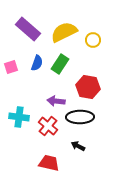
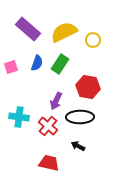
purple arrow: rotated 72 degrees counterclockwise
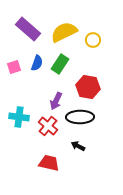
pink square: moved 3 px right
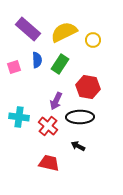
blue semicircle: moved 3 px up; rotated 21 degrees counterclockwise
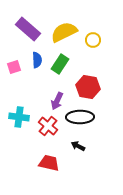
purple arrow: moved 1 px right
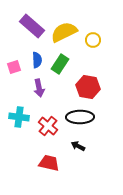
purple rectangle: moved 4 px right, 3 px up
purple arrow: moved 18 px left, 13 px up; rotated 36 degrees counterclockwise
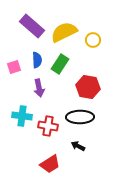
cyan cross: moved 3 px right, 1 px up
red cross: rotated 30 degrees counterclockwise
red trapezoid: moved 1 px right, 1 px down; rotated 135 degrees clockwise
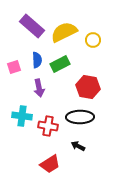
green rectangle: rotated 30 degrees clockwise
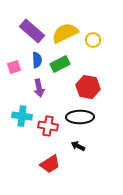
purple rectangle: moved 5 px down
yellow semicircle: moved 1 px right, 1 px down
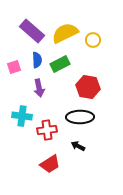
red cross: moved 1 px left, 4 px down; rotated 18 degrees counterclockwise
